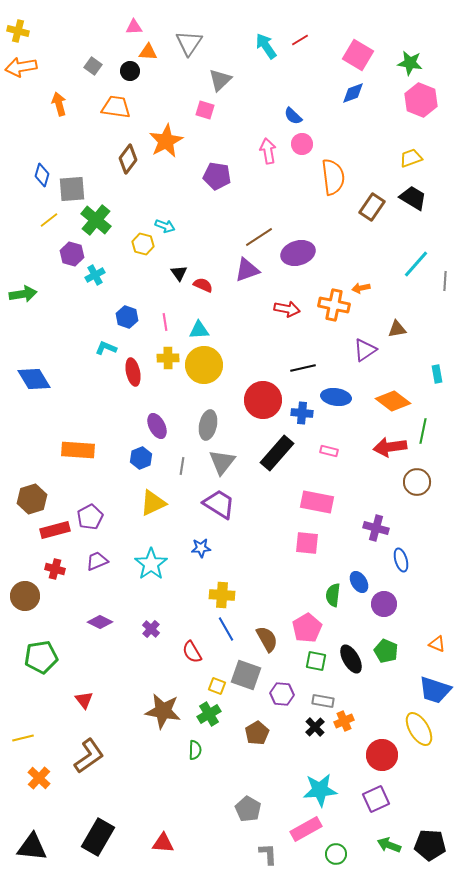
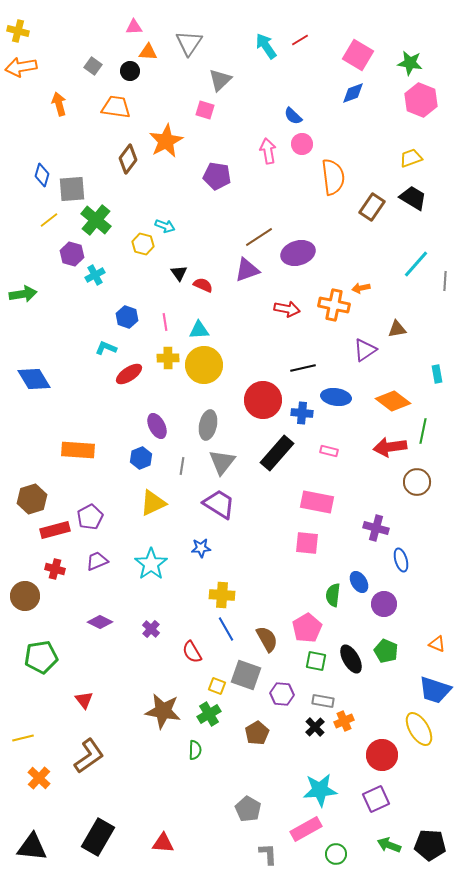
red ellipse at (133, 372): moved 4 px left, 2 px down; rotated 68 degrees clockwise
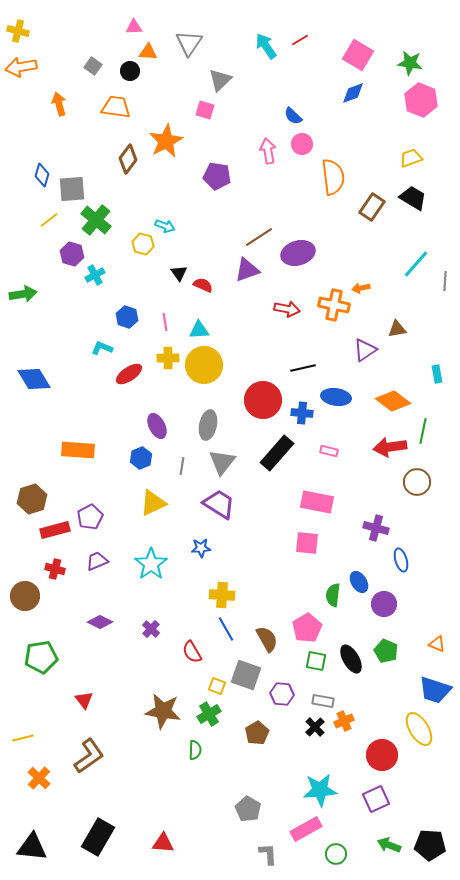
cyan L-shape at (106, 348): moved 4 px left
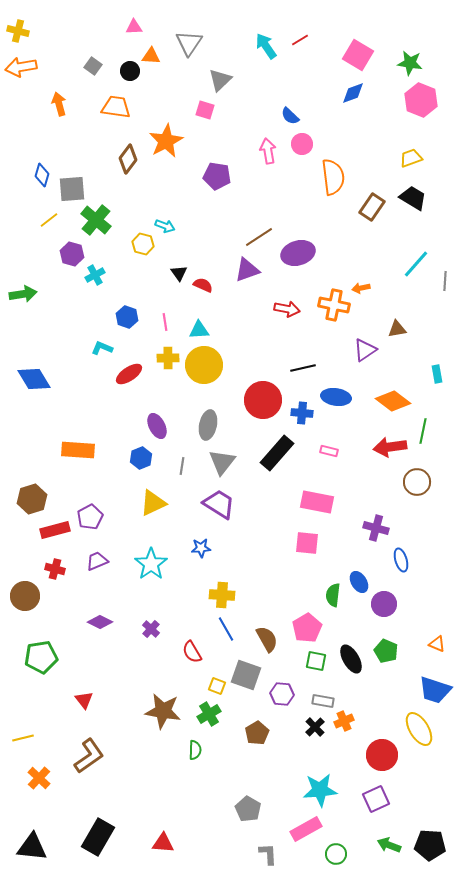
orange triangle at (148, 52): moved 3 px right, 4 px down
blue semicircle at (293, 116): moved 3 px left
